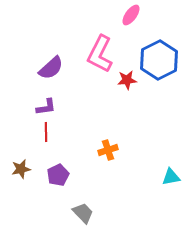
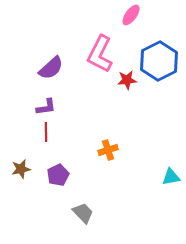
blue hexagon: moved 1 px down
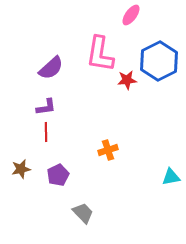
pink L-shape: rotated 18 degrees counterclockwise
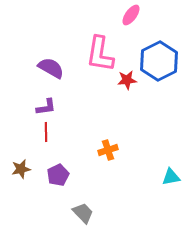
purple semicircle: rotated 108 degrees counterclockwise
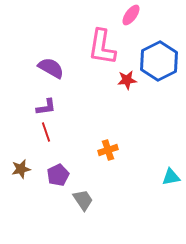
pink L-shape: moved 2 px right, 7 px up
red line: rotated 18 degrees counterclockwise
gray trapezoid: moved 13 px up; rotated 10 degrees clockwise
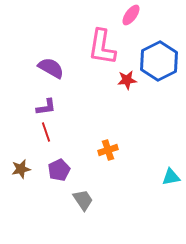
purple pentagon: moved 1 px right, 5 px up
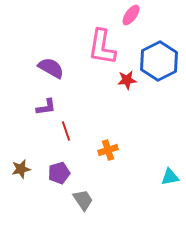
red line: moved 20 px right, 1 px up
purple pentagon: moved 3 px down; rotated 10 degrees clockwise
cyan triangle: moved 1 px left
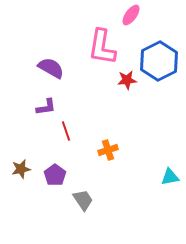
purple pentagon: moved 4 px left, 2 px down; rotated 20 degrees counterclockwise
